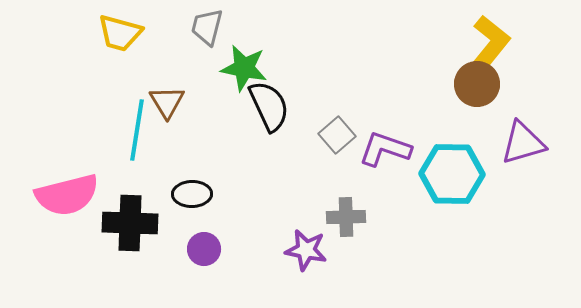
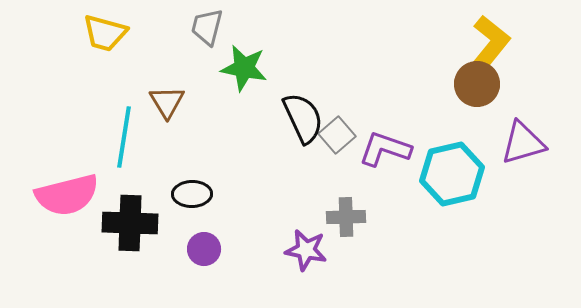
yellow trapezoid: moved 15 px left
black semicircle: moved 34 px right, 12 px down
cyan line: moved 13 px left, 7 px down
cyan hexagon: rotated 14 degrees counterclockwise
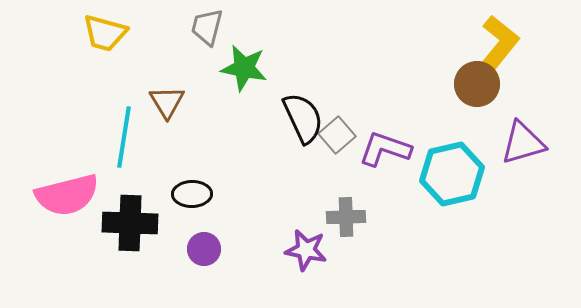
yellow L-shape: moved 9 px right
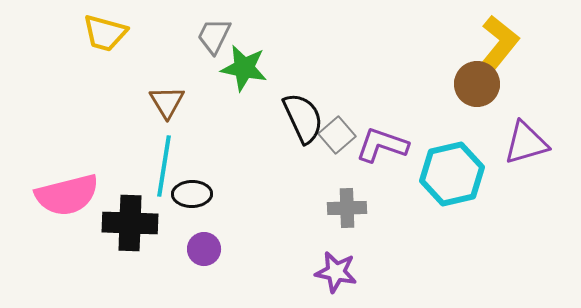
gray trapezoid: moved 7 px right, 9 px down; rotated 12 degrees clockwise
cyan line: moved 40 px right, 29 px down
purple triangle: moved 3 px right
purple L-shape: moved 3 px left, 4 px up
gray cross: moved 1 px right, 9 px up
purple star: moved 30 px right, 22 px down
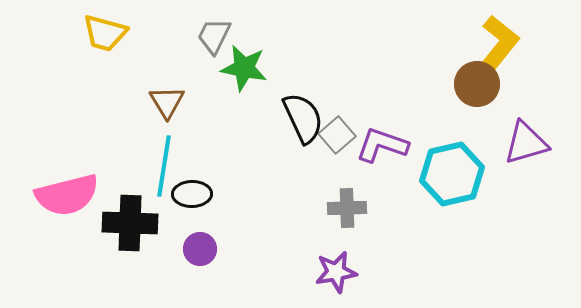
purple circle: moved 4 px left
purple star: rotated 21 degrees counterclockwise
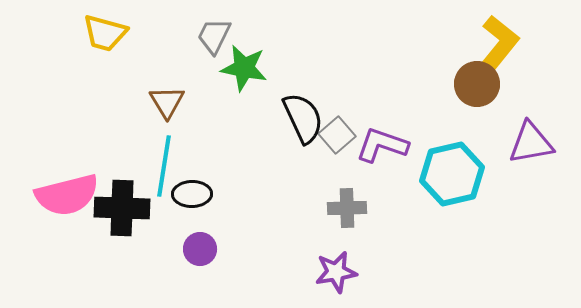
purple triangle: moved 5 px right; rotated 6 degrees clockwise
black cross: moved 8 px left, 15 px up
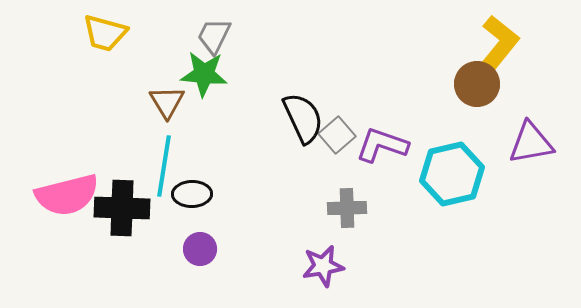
green star: moved 40 px left, 6 px down; rotated 6 degrees counterclockwise
purple star: moved 13 px left, 6 px up
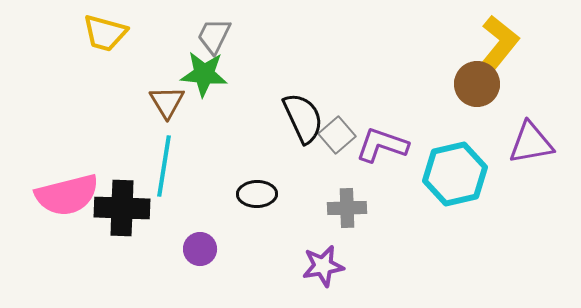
cyan hexagon: moved 3 px right
black ellipse: moved 65 px right
